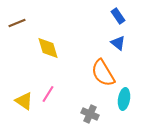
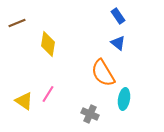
yellow diamond: moved 4 px up; rotated 25 degrees clockwise
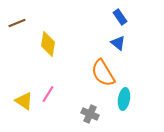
blue rectangle: moved 2 px right, 1 px down
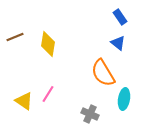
brown line: moved 2 px left, 14 px down
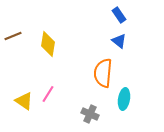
blue rectangle: moved 1 px left, 2 px up
brown line: moved 2 px left, 1 px up
blue triangle: moved 1 px right, 2 px up
orange semicircle: rotated 36 degrees clockwise
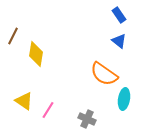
brown line: rotated 42 degrees counterclockwise
yellow diamond: moved 12 px left, 10 px down
orange semicircle: moved 1 px right, 1 px down; rotated 60 degrees counterclockwise
pink line: moved 16 px down
gray cross: moved 3 px left, 5 px down
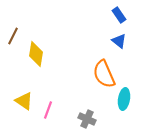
orange semicircle: rotated 32 degrees clockwise
pink line: rotated 12 degrees counterclockwise
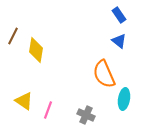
yellow diamond: moved 4 px up
gray cross: moved 1 px left, 4 px up
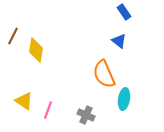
blue rectangle: moved 5 px right, 3 px up
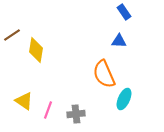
brown line: moved 1 px left, 1 px up; rotated 30 degrees clockwise
blue triangle: rotated 35 degrees counterclockwise
cyan ellipse: rotated 15 degrees clockwise
gray cross: moved 10 px left, 1 px up; rotated 30 degrees counterclockwise
